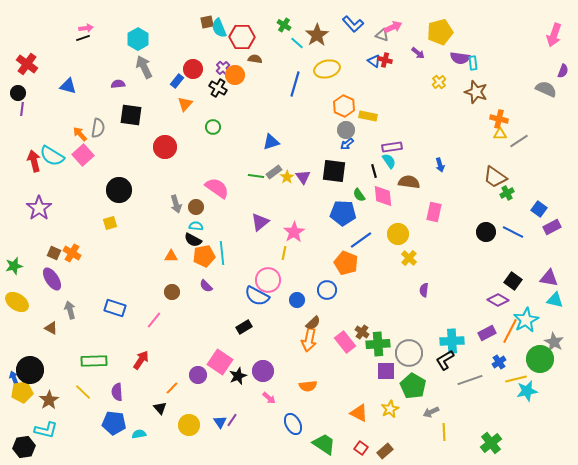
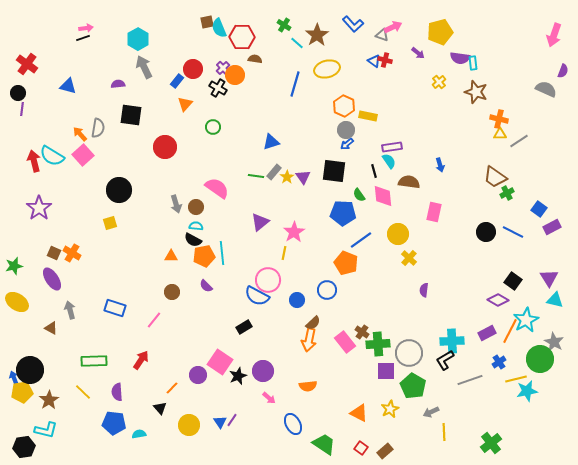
gray rectangle at (274, 172): rotated 14 degrees counterclockwise
purple triangle at (549, 278): rotated 48 degrees clockwise
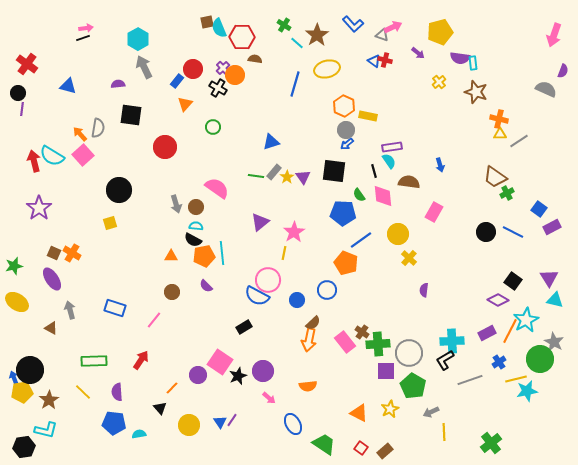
pink rectangle at (434, 212): rotated 18 degrees clockwise
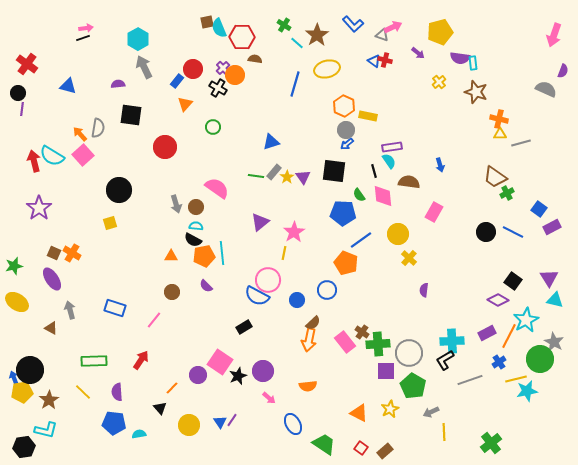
gray line at (519, 141): moved 2 px right, 2 px down; rotated 18 degrees clockwise
orange line at (510, 331): moved 1 px left, 5 px down
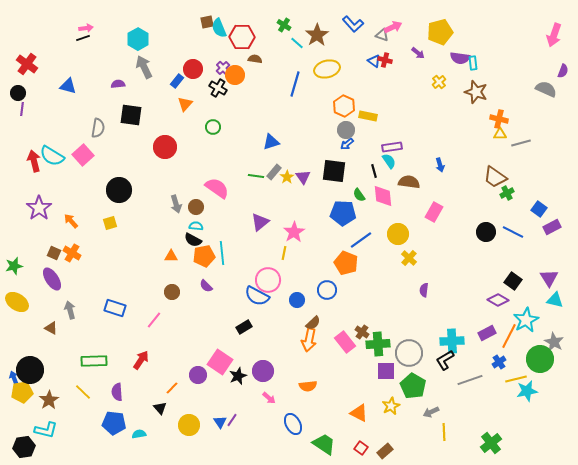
orange arrow at (80, 134): moved 9 px left, 87 px down
yellow star at (390, 409): moved 1 px right, 3 px up
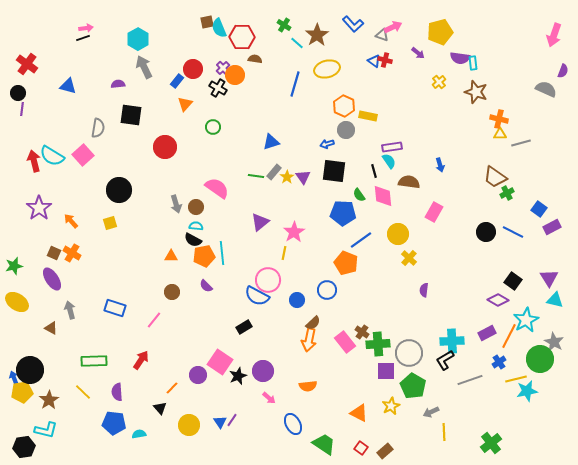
blue arrow at (347, 144): moved 20 px left; rotated 24 degrees clockwise
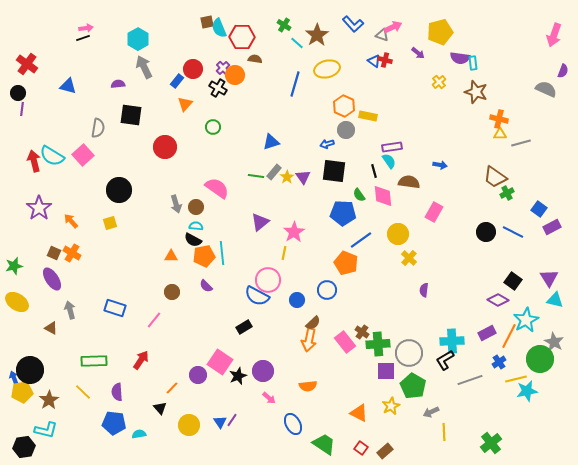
blue arrow at (440, 165): rotated 64 degrees counterclockwise
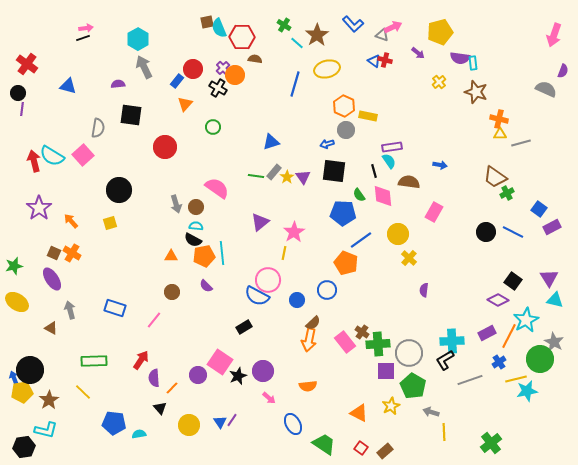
purple semicircle at (117, 392): moved 37 px right, 14 px up
gray arrow at (431, 412): rotated 42 degrees clockwise
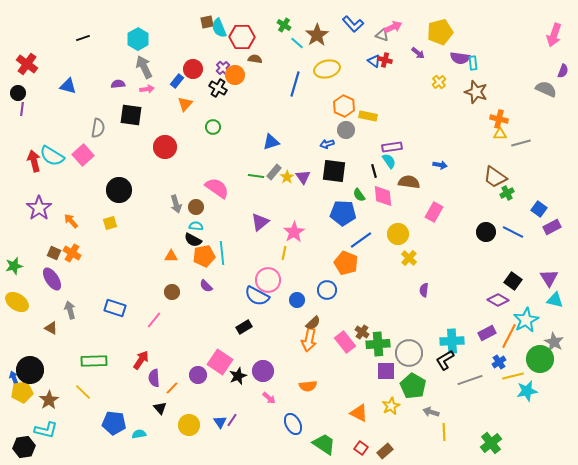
pink arrow at (86, 28): moved 61 px right, 61 px down
yellow line at (516, 379): moved 3 px left, 3 px up
